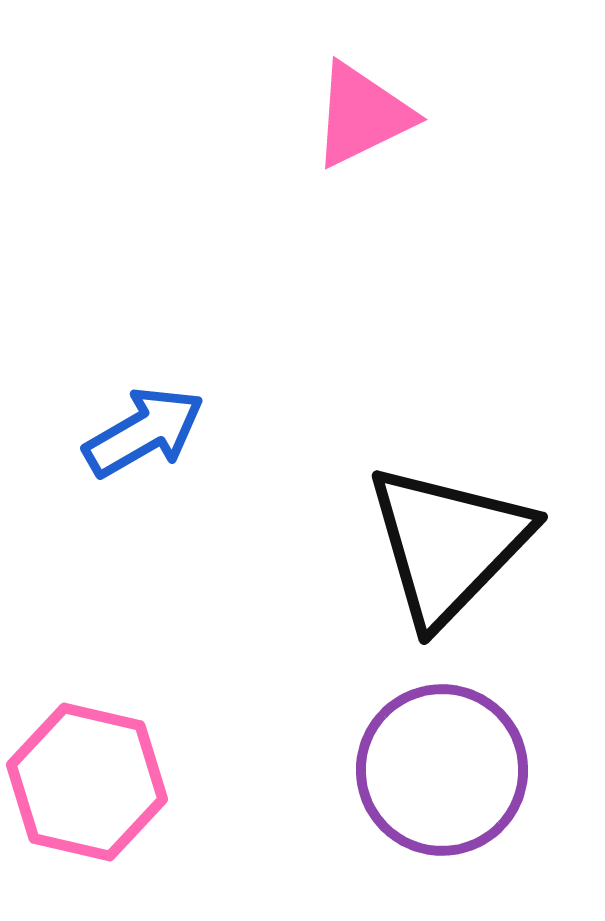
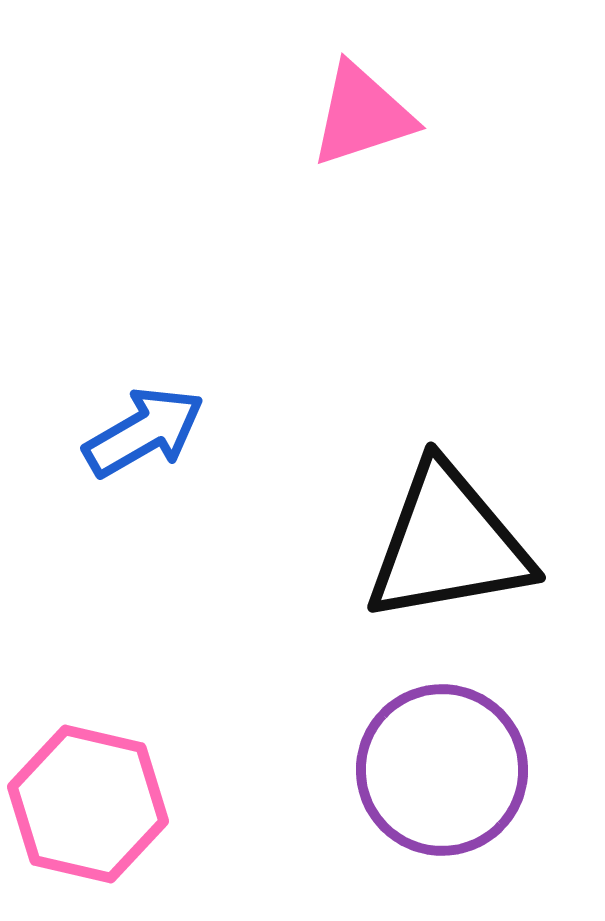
pink triangle: rotated 8 degrees clockwise
black triangle: rotated 36 degrees clockwise
pink hexagon: moved 1 px right, 22 px down
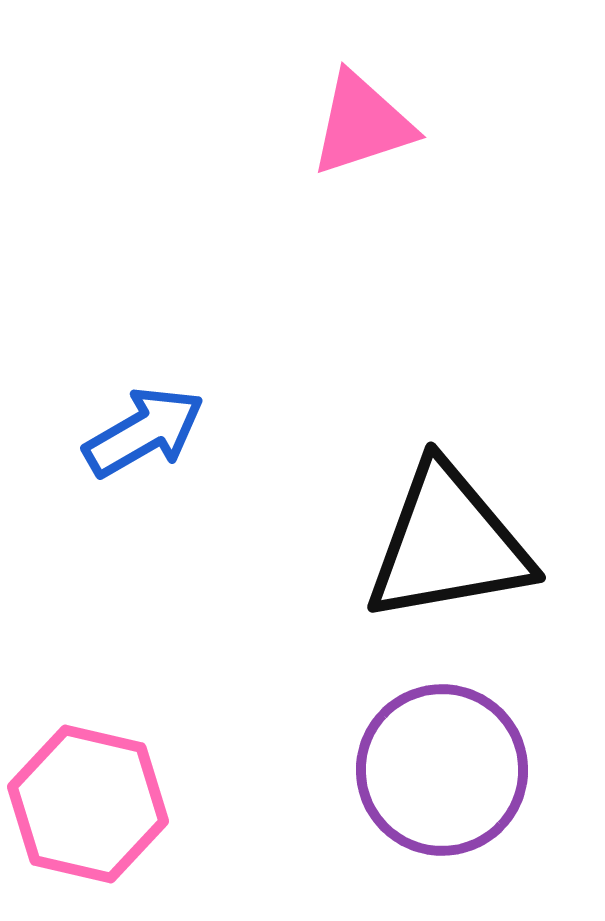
pink triangle: moved 9 px down
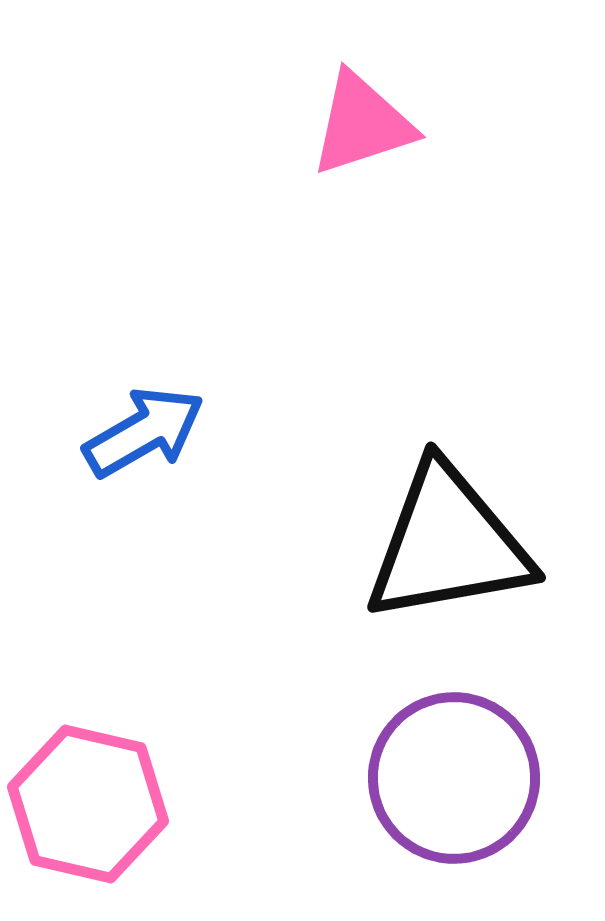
purple circle: moved 12 px right, 8 px down
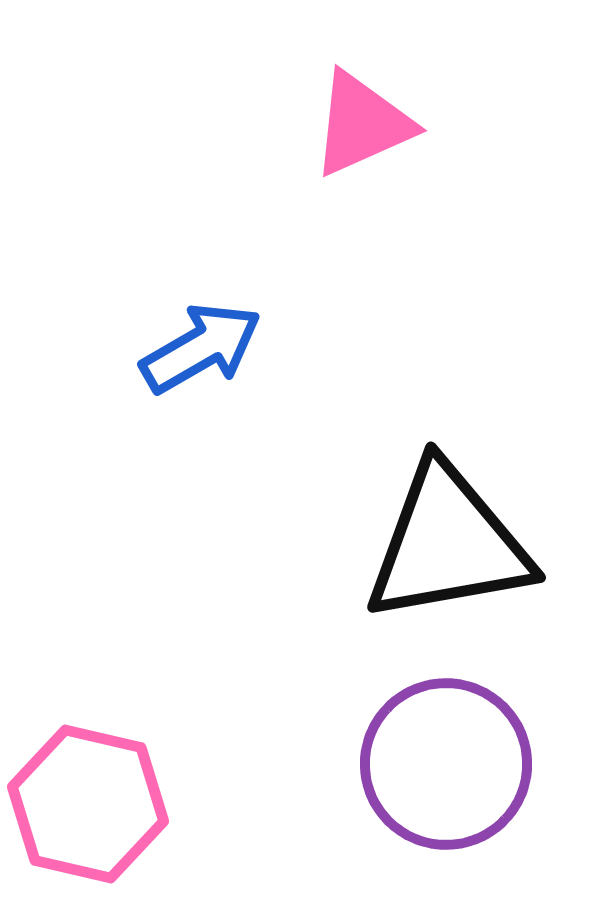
pink triangle: rotated 6 degrees counterclockwise
blue arrow: moved 57 px right, 84 px up
purple circle: moved 8 px left, 14 px up
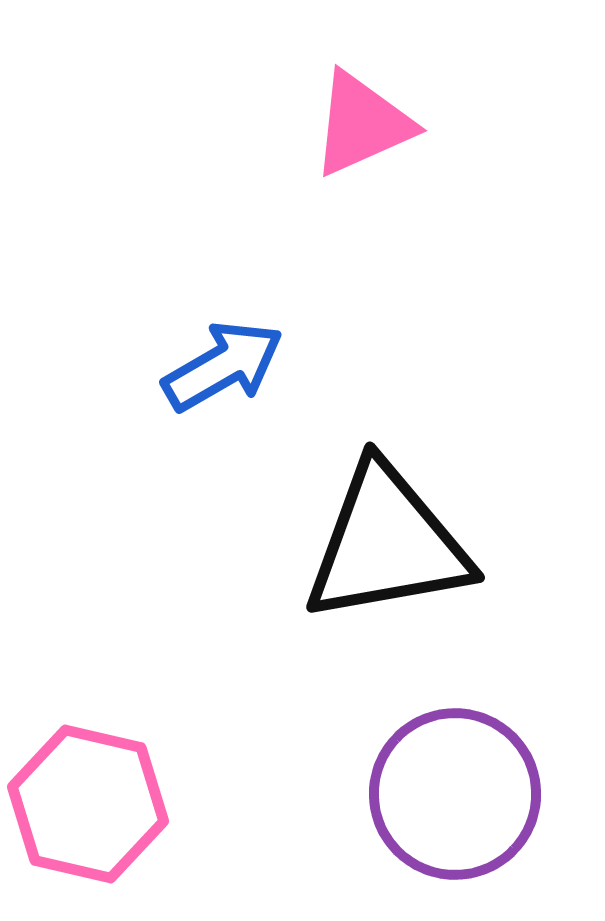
blue arrow: moved 22 px right, 18 px down
black triangle: moved 61 px left
purple circle: moved 9 px right, 30 px down
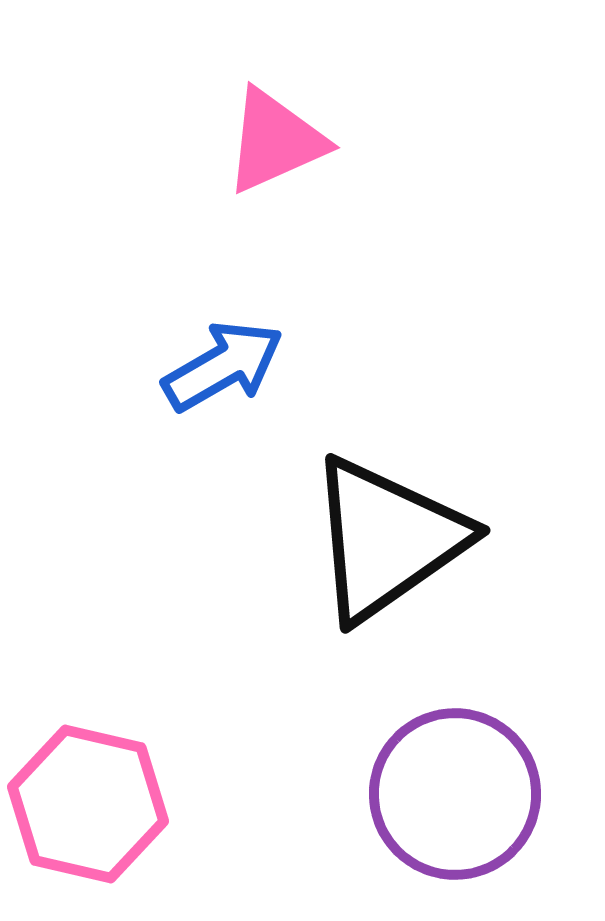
pink triangle: moved 87 px left, 17 px down
black triangle: moved 5 px up; rotated 25 degrees counterclockwise
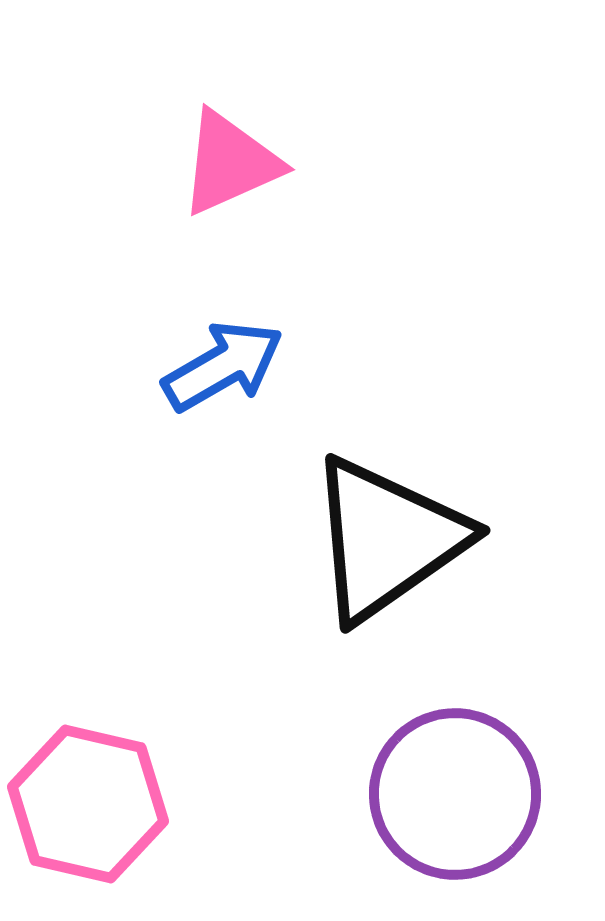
pink triangle: moved 45 px left, 22 px down
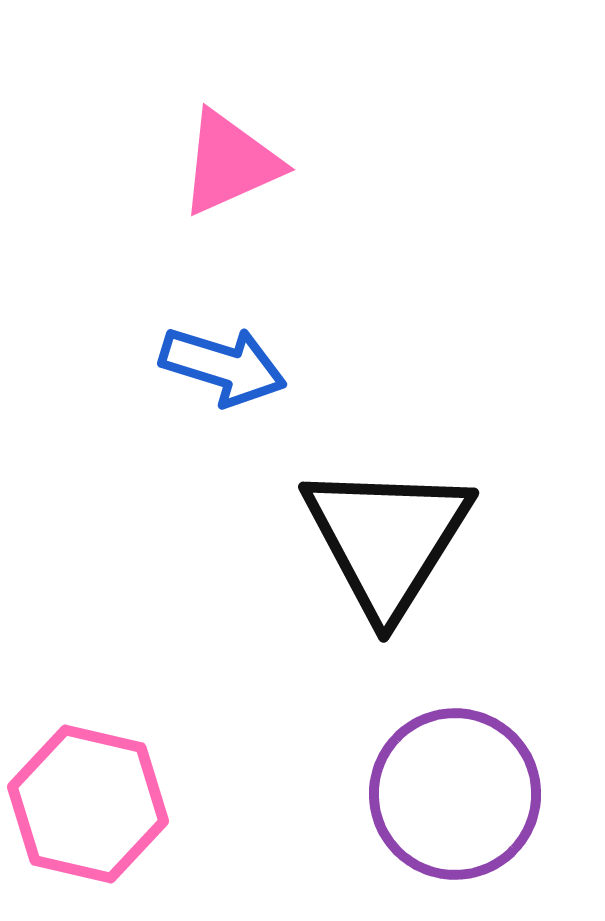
blue arrow: rotated 47 degrees clockwise
black triangle: rotated 23 degrees counterclockwise
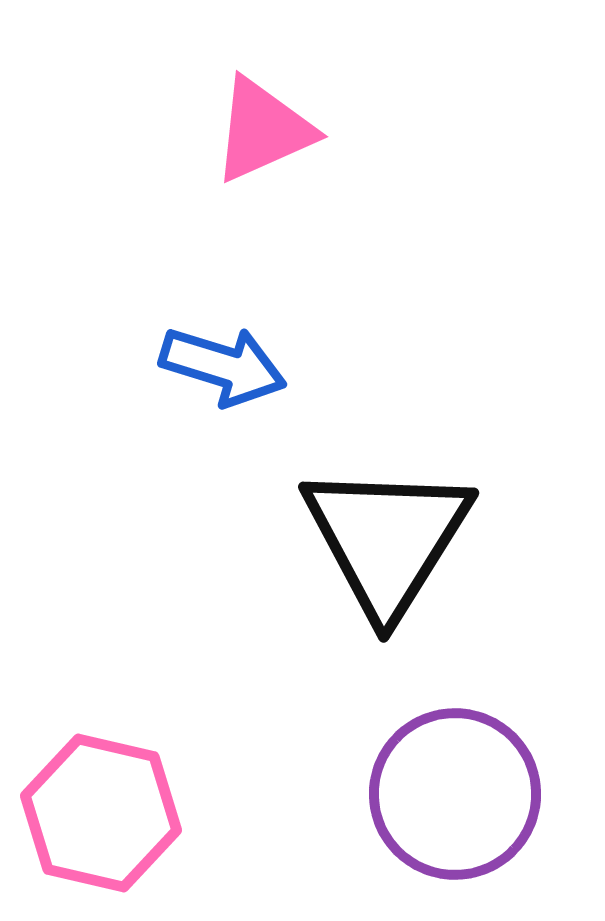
pink triangle: moved 33 px right, 33 px up
pink hexagon: moved 13 px right, 9 px down
